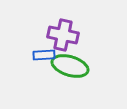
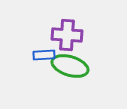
purple cross: moved 4 px right; rotated 8 degrees counterclockwise
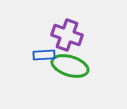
purple cross: rotated 16 degrees clockwise
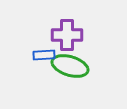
purple cross: rotated 20 degrees counterclockwise
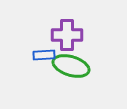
green ellipse: moved 1 px right
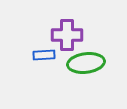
green ellipse: moved 15 px right, 3 px up; rotated 24 degrees counterclockwise
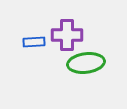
blue rectangle: moved 10 px left, 13 px up
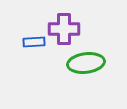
purple cross: moved 3 px left, 6 px up
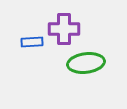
blue rectangle: moved 2 px left
